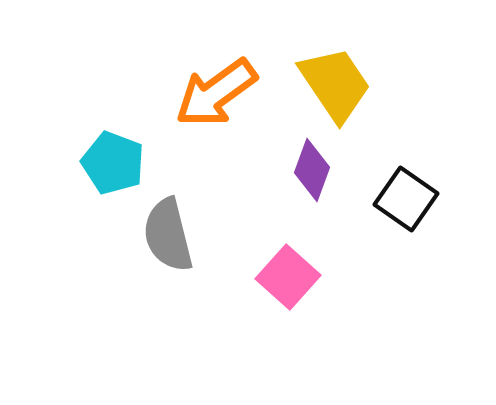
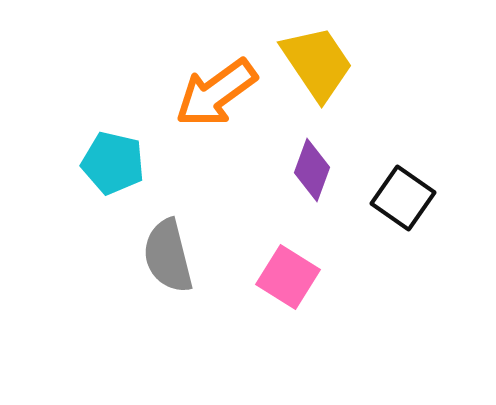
yellow trapezoid: moved 18 px left, 21 px up
cyan pentagon: rotated 8 degrees counterclockwise
black square: moved 3 px left, 1 px up
gray semicircle: moved 21 px down
pink square: rotated 10 degrees counterclockwise
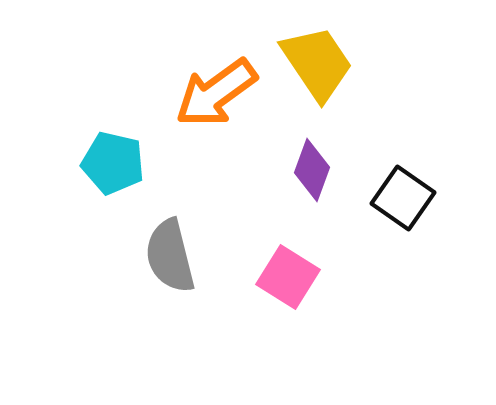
gray semicircle: moved 2 px right
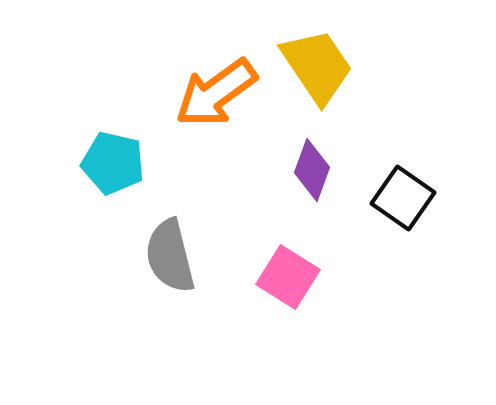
yellow trapezoid: moved 3 px down
